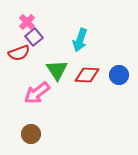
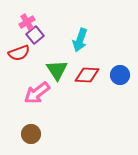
pink cross: rotated 14 degrees clockwise
purple square: moved 1 px right, 2 px up
blue circle: moved 1 px right
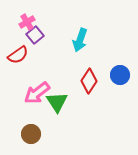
red semicircle: moved 1 px left, 2 px down; rotated 15 degrees counterclockwise
green triangle: moved 32 px down
red diamond: moved 2 px right, 6 px down; rotated 60 degrees counterclockwise
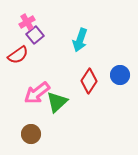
green triangle: rotated 20 degrees clockwise
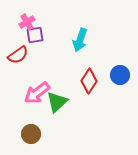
purple square: rotated 30 degrees clockwise
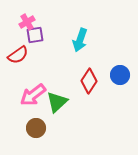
pink arrow: moved 4 px left, 2 px down
brown circle: moved 5 px right, 6 px up
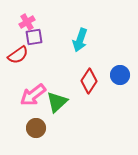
purple square: moved 1 px left, 2 px down
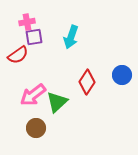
pink cross: rotated 21 degrees clockwise
cyan arrow: moved 9 px left, 3 px up
blue circle: moved 2 px right
red diamond: moved 2 px left, 1 px down
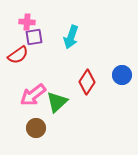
pink cross: rotated 14 degrees clockwise
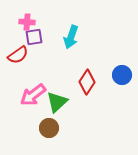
brown circle: moved 13 px right
